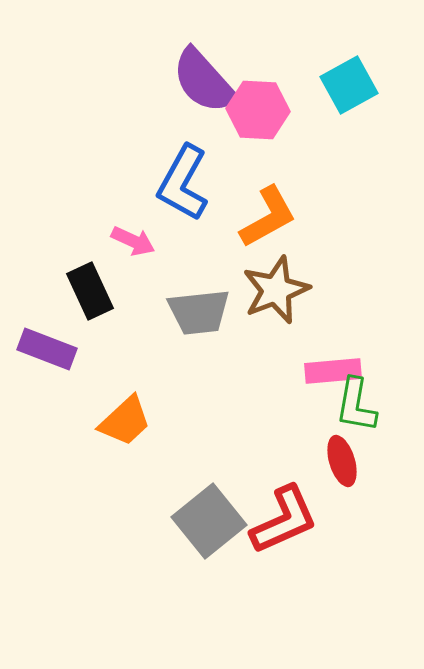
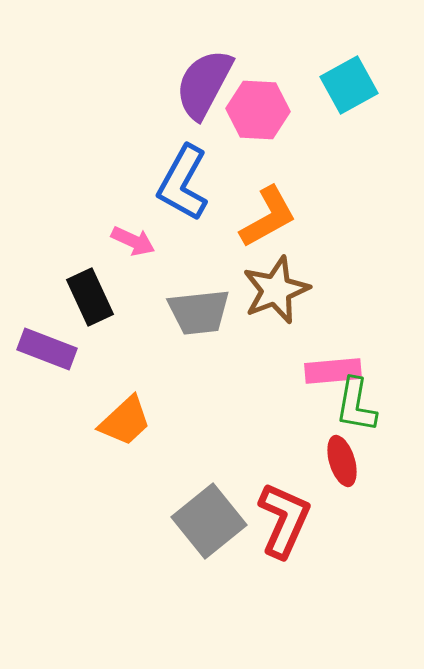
purple semicircle: moved 3 px down; rotated 70 degrees clockwise
black rectangle: moved 6 px down
red L-shape: rotated 42 degrees counterclockwise
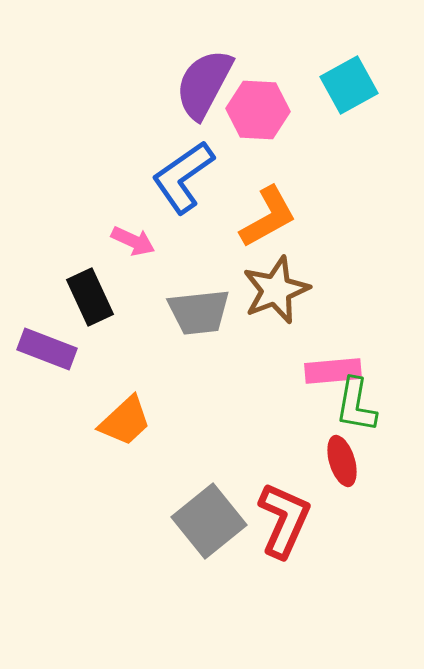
blue L-shape: moved 6 px up; rotated 26 degrees clockwise
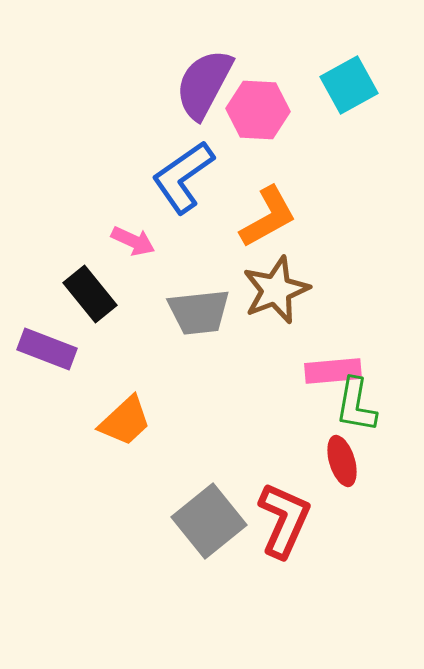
black rectangle: moved 3 px up; rotated 14 degrees counterclockwise
